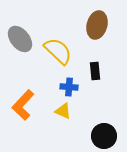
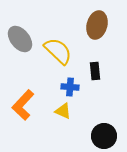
blue cross: moved 1 px right
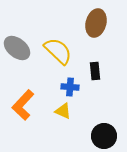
brown ellipse: moved 1 px left, 2 px up
gray ellipse: moved 3 px left, 9 px down; rotated 12 degrees counterclockwise
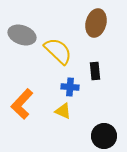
gray ellipse: moved 5 px right, 13 px up; rotated 20 degrees counterclockwise
orange L-shape: moved 1 px left, 1 px up
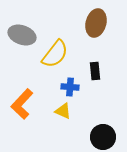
yellow semicircle: moved 3 px left, 3 px down; rotated 84 degrees clockwise
black circle: moved 1 px left, 1 px down
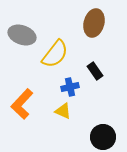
brown ellipse: moved 2 px left
black rectangle: rotated 30 degrees counterclockwise
blue cross: rotated 18 degrees counterclockwise
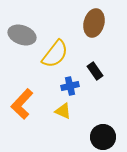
blue cross: moved 1 px up
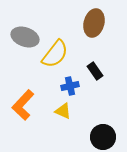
gray ellipse: moved 3 px right, 2 px down
orange L-shape: moved 1 px right, 1 px down
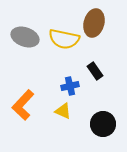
yellow semicircle: moved 9 px right, 15 px up; rotated 64 degrees clockwise
black circle: moved 13 px up
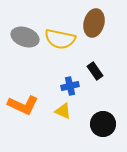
yellow semicircle: moved 4 px left
orange L-shape: rotated 108 degrees counterclockwise
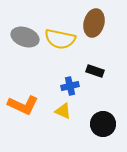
black rectangle: rotated 36 degrees counterclockwise
